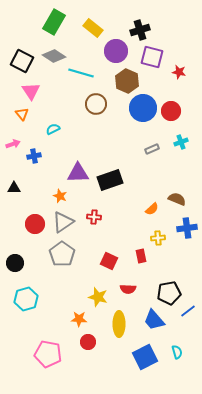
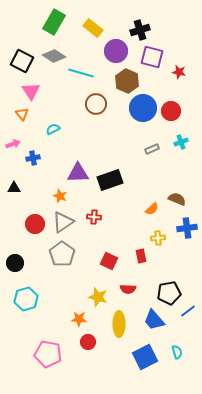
blue cross at (34, 156): moved 1 px left, 2 px down
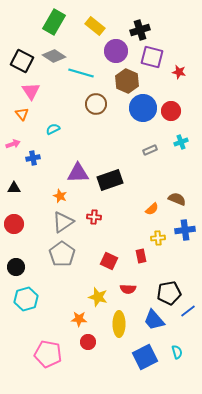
yellow rectangle at (93, 28): moved 2 px right, 2 px up
gray rectangle at (152, 149): moved 2 px left, 1 px down
red circle at (35, 224): moved 21 px left
blue cross at (187, 228): moved 2 px left, 2 px down
black circle at (15, 263): moved 1 px right, 4 px down
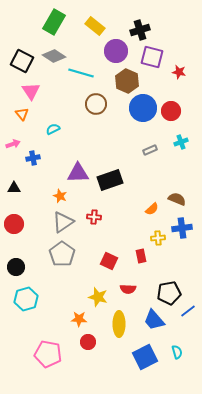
blue cross at (185, 230): moved 3 px left, 2 px up
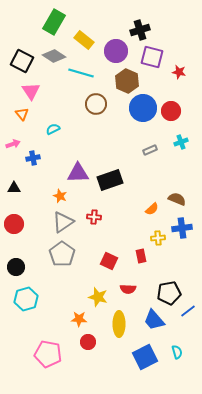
yellow rectangle at (95, 26): moved 11 px left, 14 px down
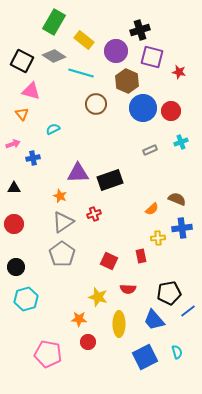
pink triangle at (31, 91): rotated 42 degrees counterclockwise
red cross at (94, 217): moved 3 px up; rotated 24 degrees counterclockwise
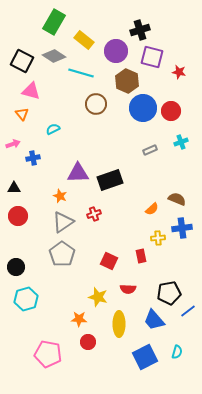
red circle at (14, 224): moved 4 px right, 8 px up
cyan semicircle at (177, 352): rotated 32 degrees clockwise
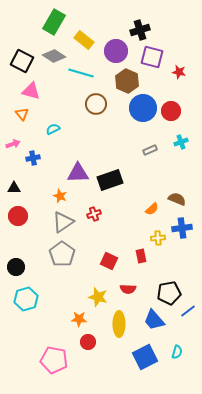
pink pentagon at (48, 354): moved 6 px right, 6 px down
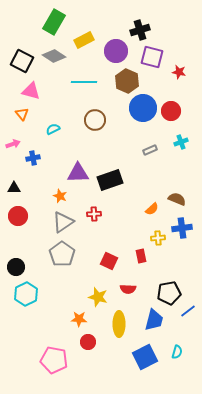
yellow rectangle at (84, 40): rotated 66 degrees counterclockwise
cyan line at (81, 73): moved 3 px right, 9 px down; rotated 15 degrees counterclockwise
brown circle at (96, 104): moved 1 px left, 16 px down
red cross at (94, 214): rotated 16 degrees clockwise
cyan hexagon at (26, 299): moved 5 px up; rotated 10 degrees counterclockwise
blue trapezoid at (154, 320): rotated 125 degrees counterclockwise
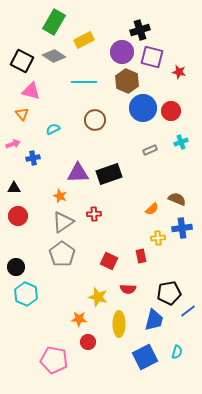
purple circle at (116, 51): moved 6 px right, 1 px down
black rectangle at (110, 180): moved 1 px left, 6 px up
cyan hexagon at (26, 294): rotated 10 degrees counterclockwise
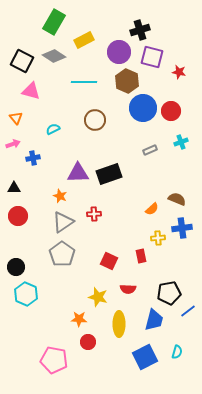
purple circle at (122, 52): moved 3 px left
orange triangle at (22, 114): moved 6 px left, 4 px down
